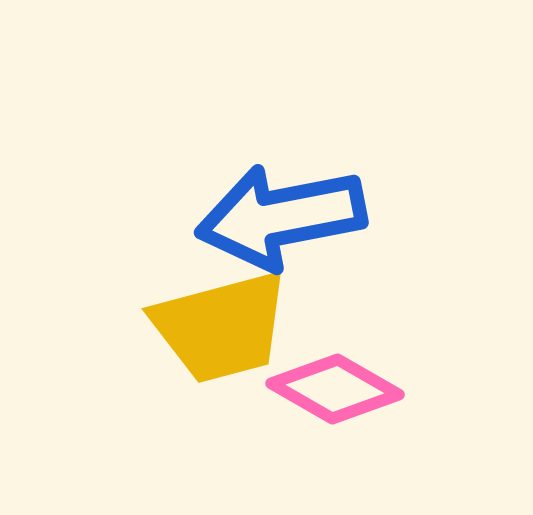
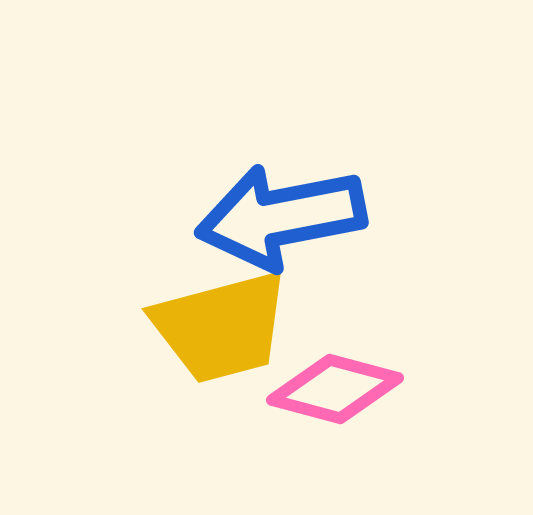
pink diamond: rotated 15 degrees counterclockwise
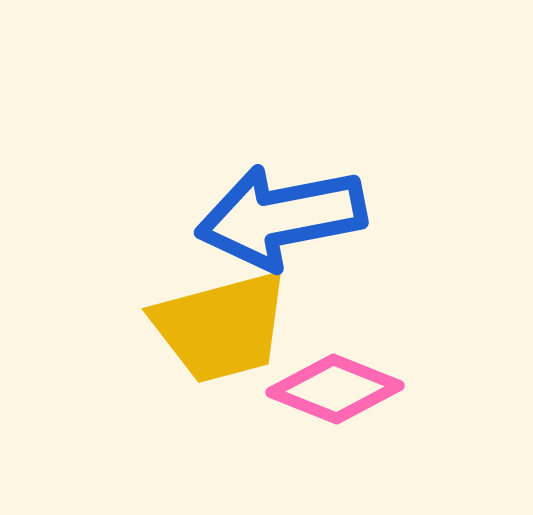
pink diamond: rotated 7 degrees clockwise
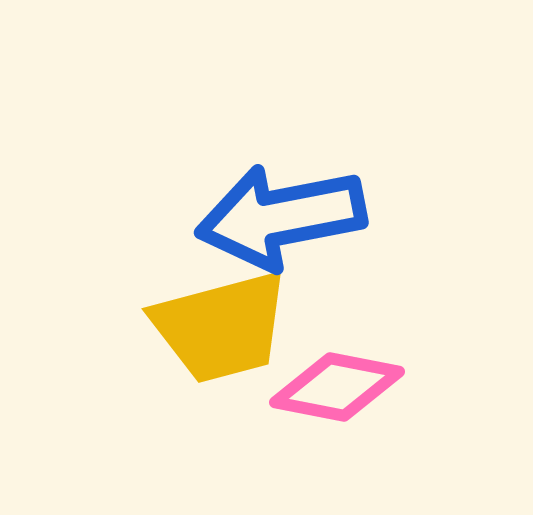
pink diamond: moved 2 px right, 2 px up; rotated 11 degrees counterclockwise
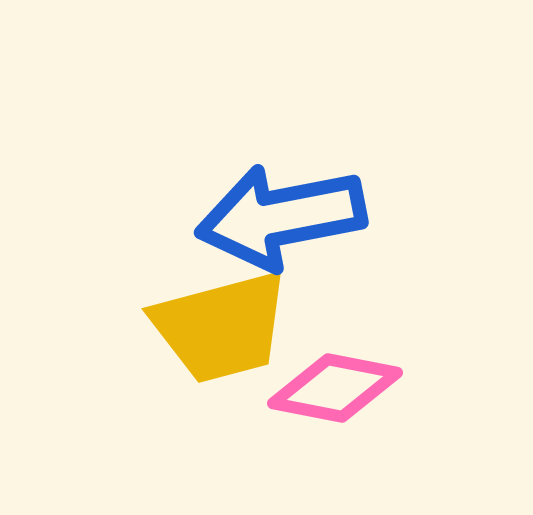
pink diamond: moved 2 px left, 1 px down
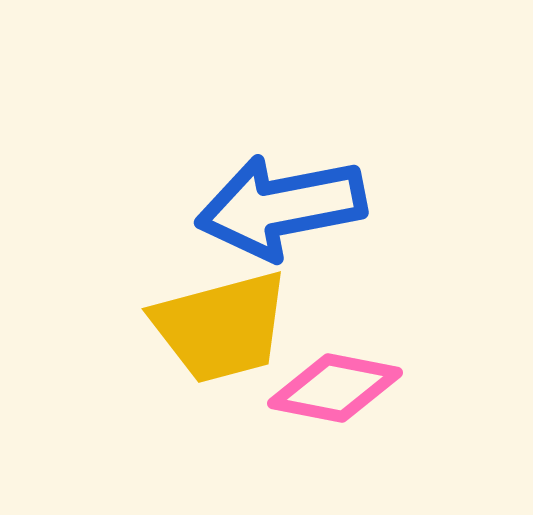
blue arrow: moved 10 px up
